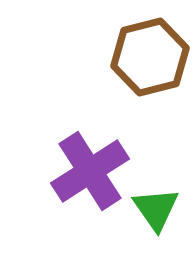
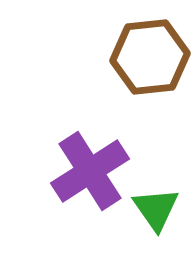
brown hexagon: rotated 8 degrees clockwise
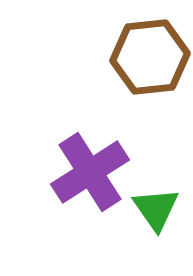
purple cross: moved 1 px down
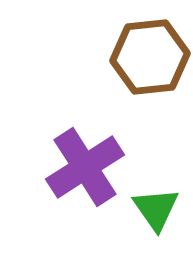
purple cross: moved 5 px left, 5 px up
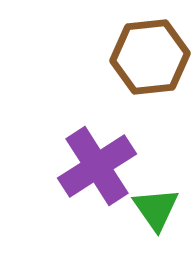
purple cross: moved 12 px right, 1 px up
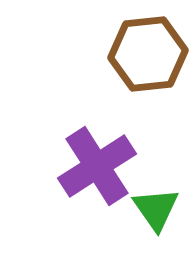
brown hexagon: moved 2 px left, 3 px up
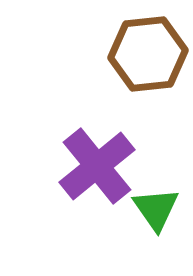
purple cross: rotated 6 degrees counterclockwise
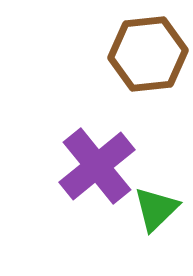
green triangle: rotated 21 degrees clockwise
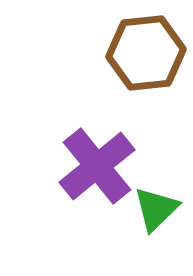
brown hexagon: moved 2 px left, 1 px up
